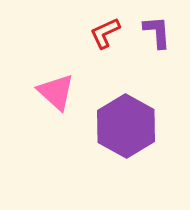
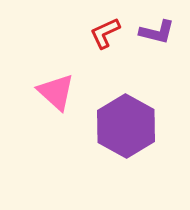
purple L-shape: rotated 108 degrees clockwise
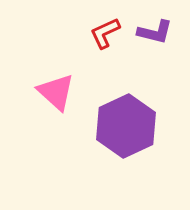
purple L-shape: moved 2 px left
purple hexagon: rotated 6 degrees clockwise
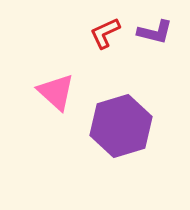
purple hexagon: moved 5 px left; rotated 8 degrees clockwise
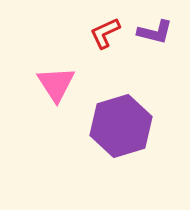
pink triangle: moved 8 px up; rotated 15 degrees clockwise
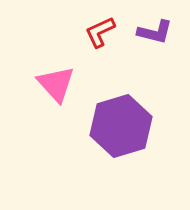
red L-shape: moved 5 px left, 1 px up
pink triangle: rotated 9 degrees counterclockwise
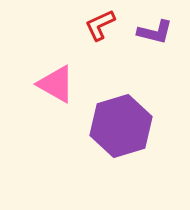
red L-shape: moved 7 px up
pink triangle: rotated 18 degrees counterclockwise
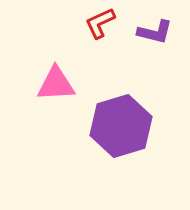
red L-shape: moved 2 px up
pink triangle: rotated 33 degrees counterclockwise
